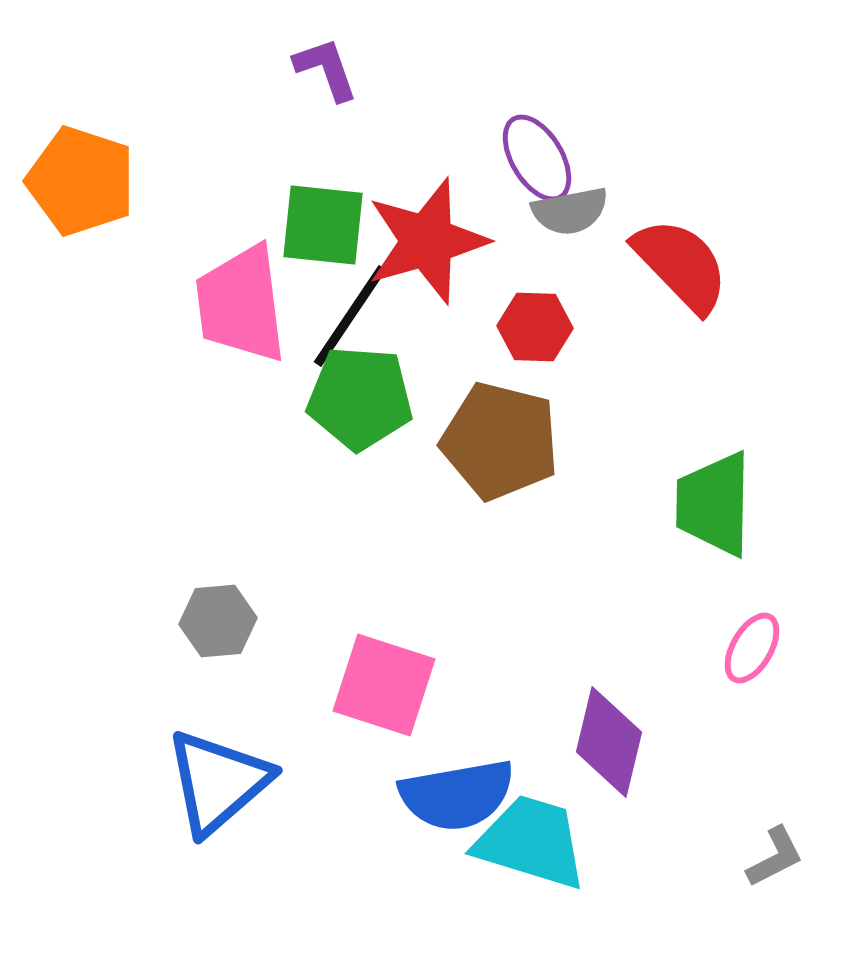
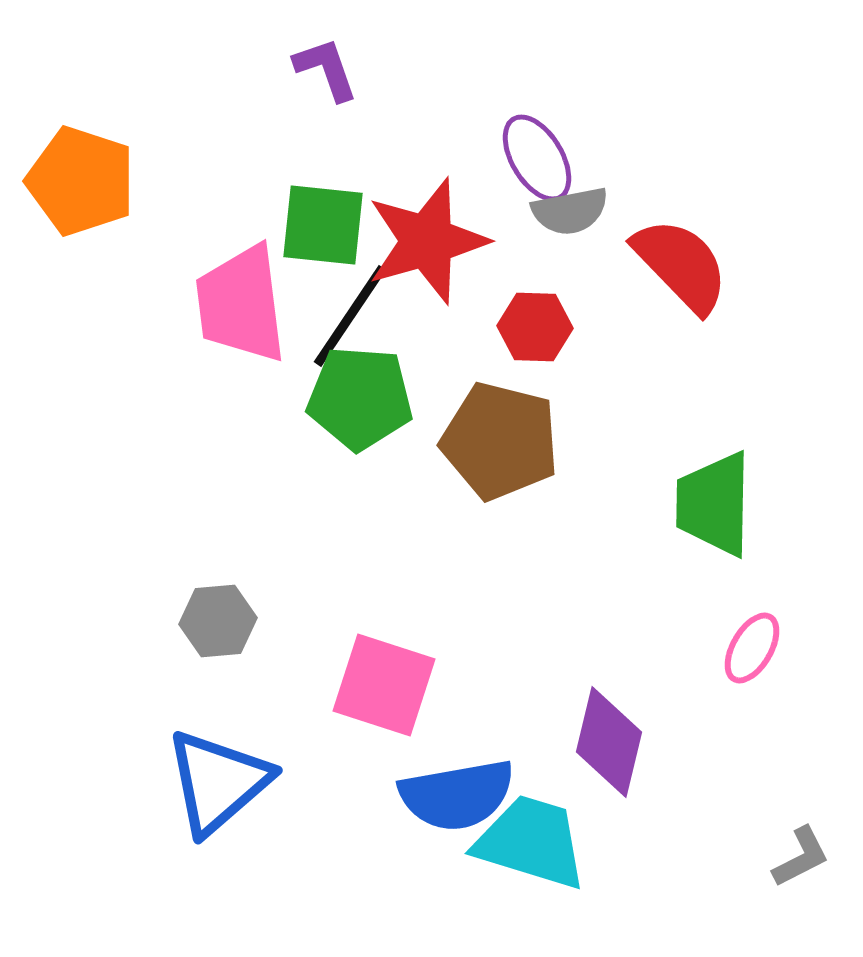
gray L-shape: moved 26 px right
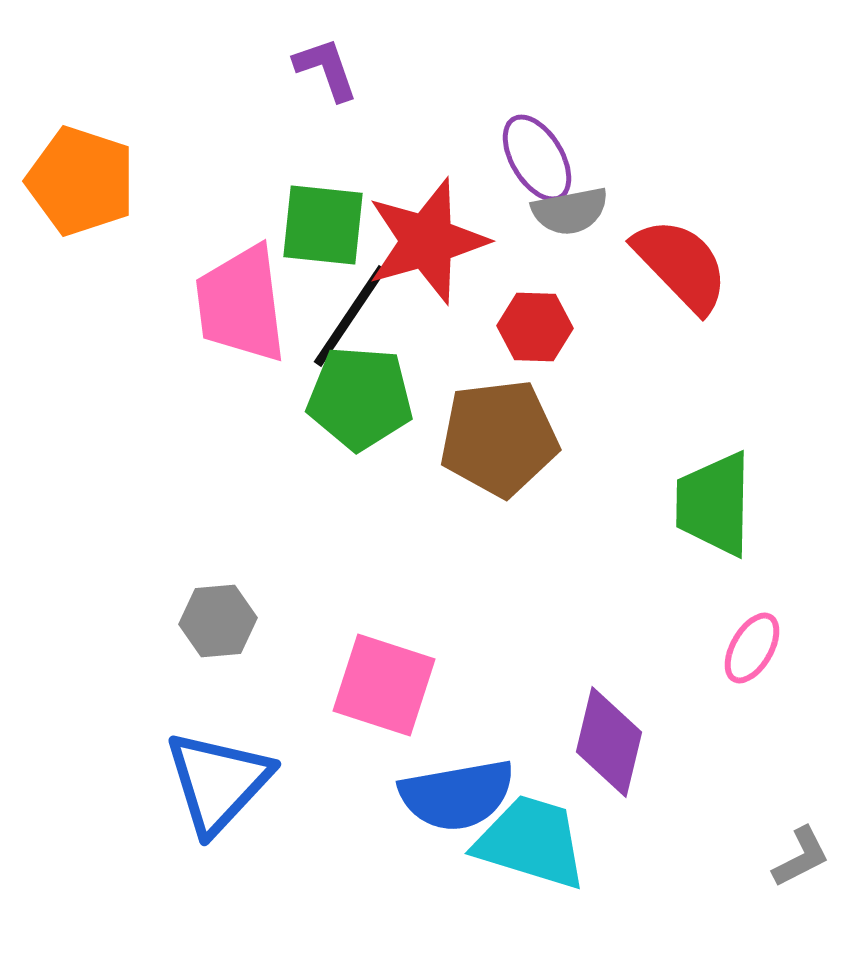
brown pentagon: moved 1 px left, 3 px up; rotated 21 degrees counterclockwise
blue triangle: rotated 6 degrees counterclockwise
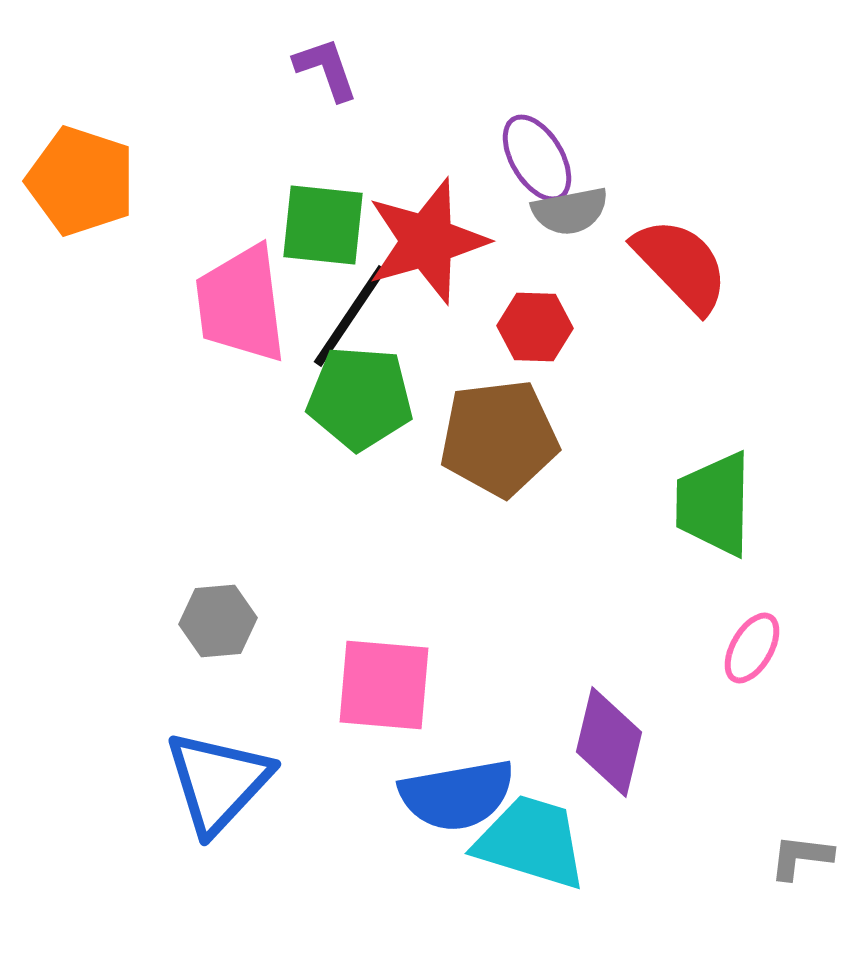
pink square: rotated 13 degrees counterclockwise
gray L-shape: rotated 146 degrees counterclockwise
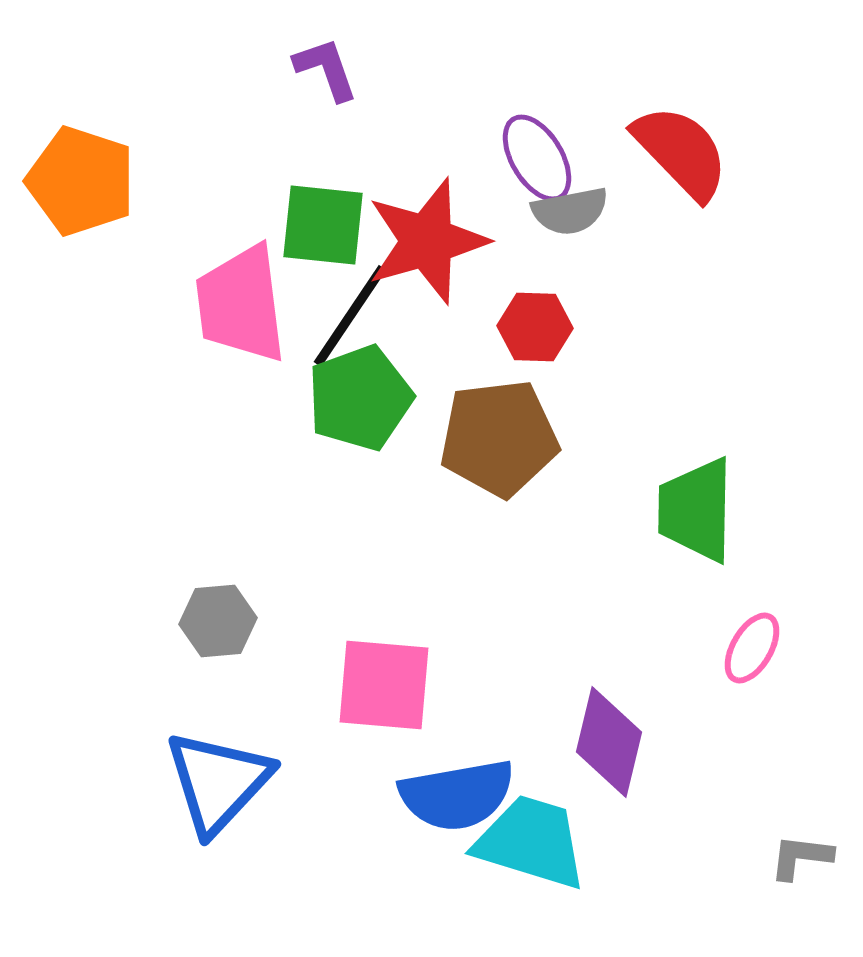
red semicircle: moved 113 px up
green pentagon: rotated 24 degrees counterclockwise
green trapezoid: moved 18 px left, 6 px down
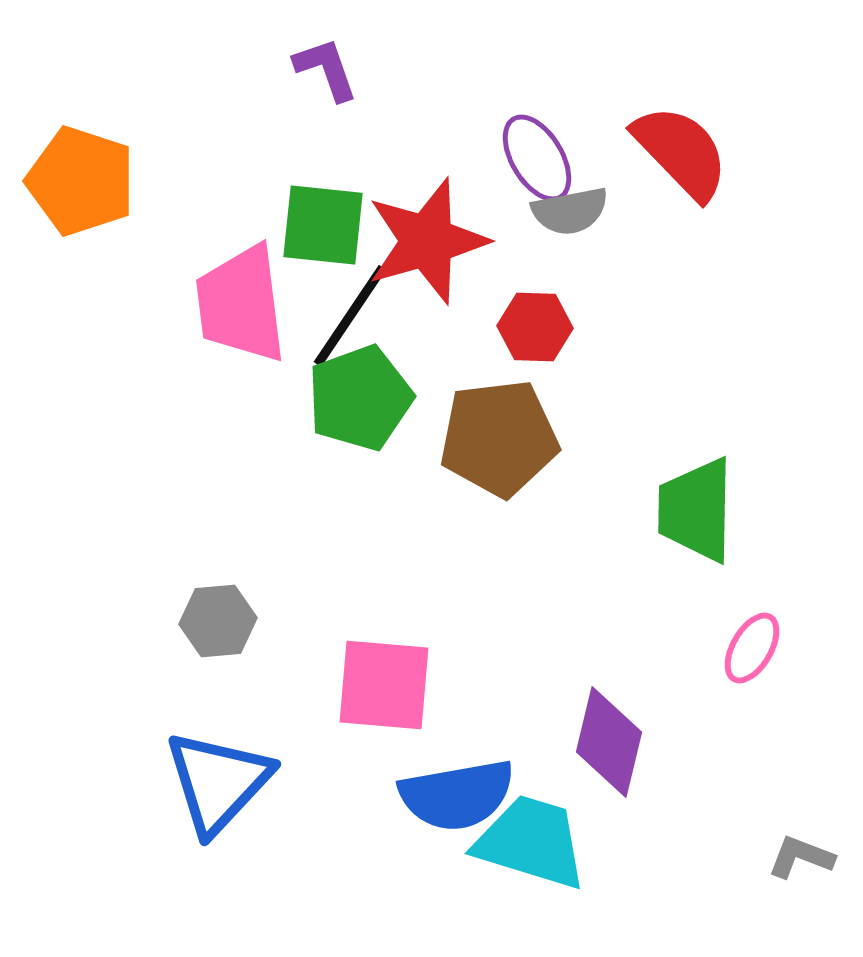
gray L-shape: rotated 14 degrees clockwise
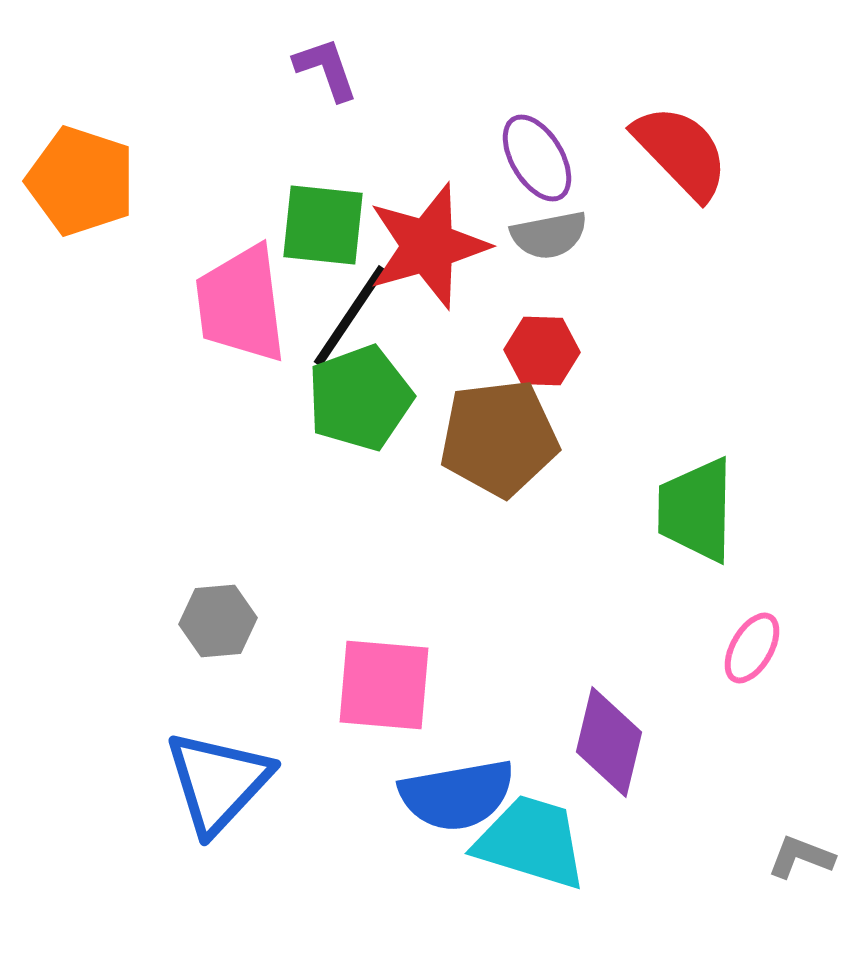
gray semicircle: moved 21 px left, 24 px down
red star: moved 1 px right, 5 px down
red hexagon: moved 7 px right, 24 px down
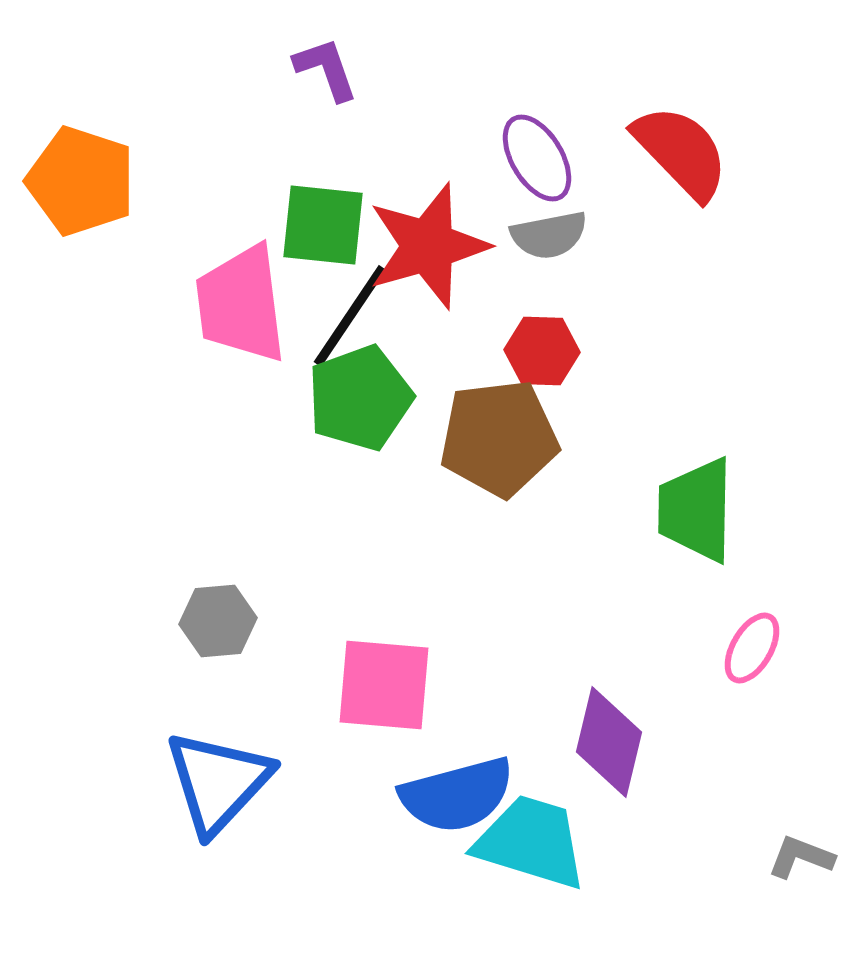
blue semicircle: rotated 5 degrees counterclockwise
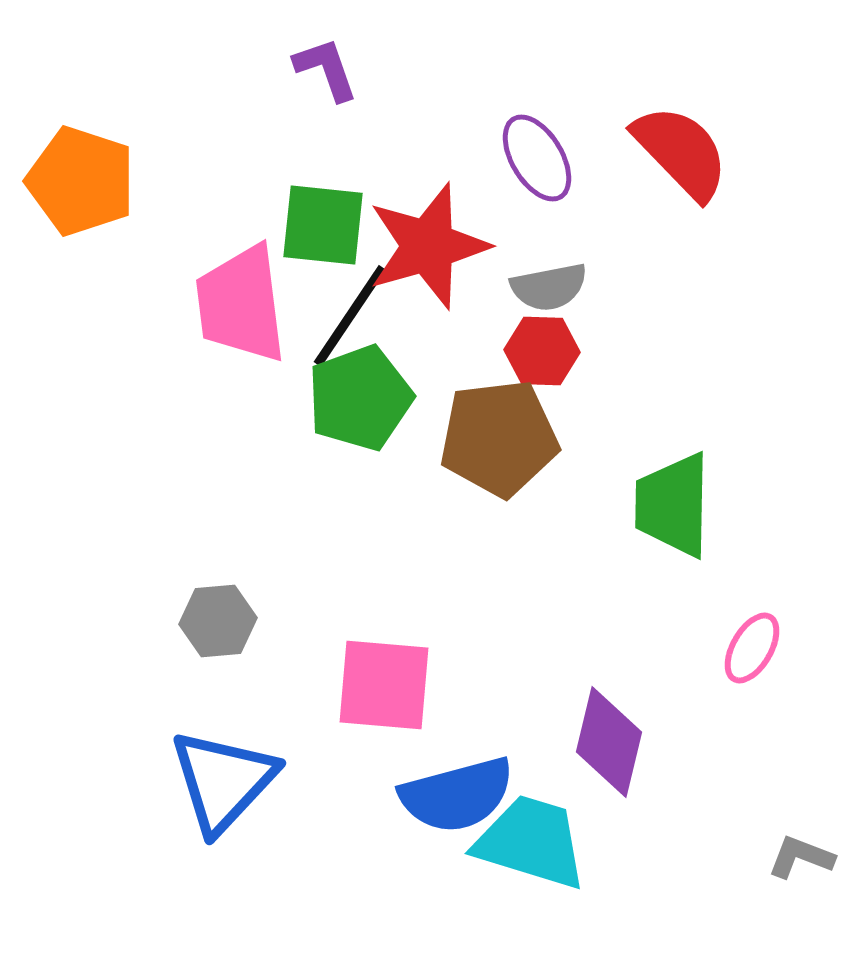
gray semicircle: moved 52 px down
green trapezoid: moved 23 px left, 5 px up
blue triangle: moved 5 px right, 1 px up
